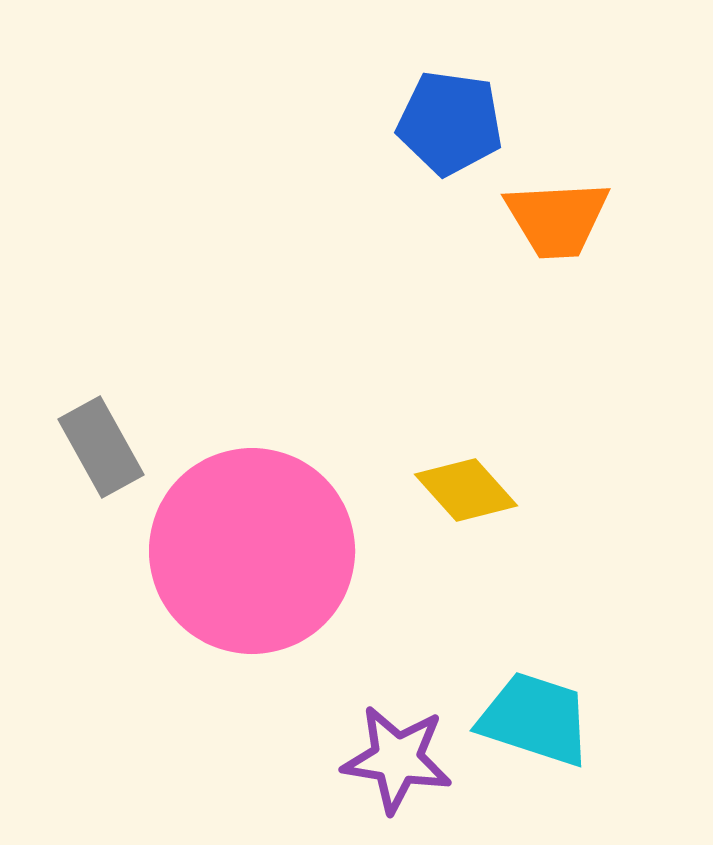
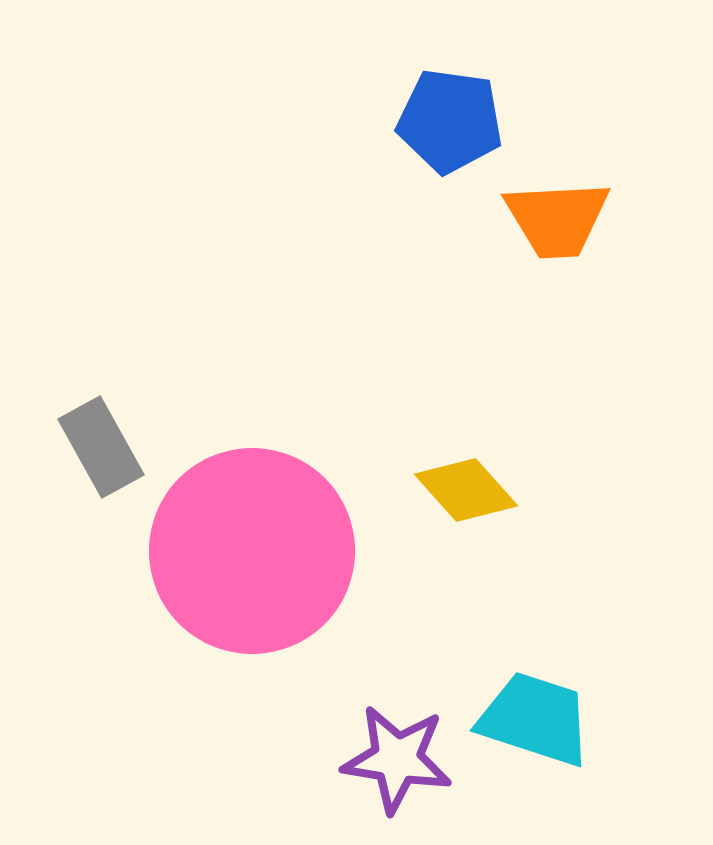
blue pentagon: moved 2 px up
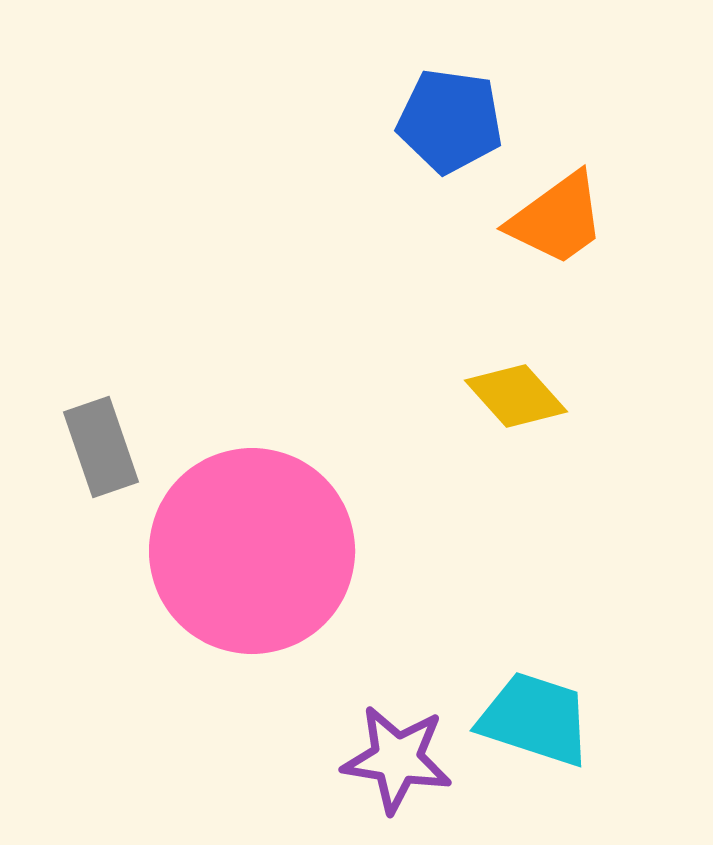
orange trapezoid: rotated 33 degrees counterclockwise
gray rectangle: rotated 10 degrees clockwise
yellow diamond: moved 50 px right, 94 px up
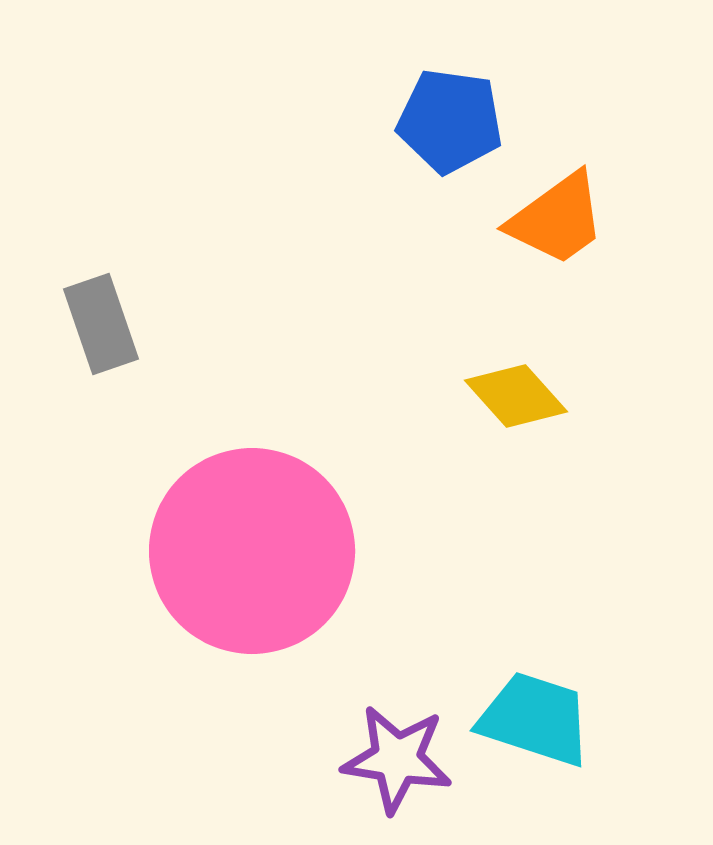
gray rectangle: moved 123 px up
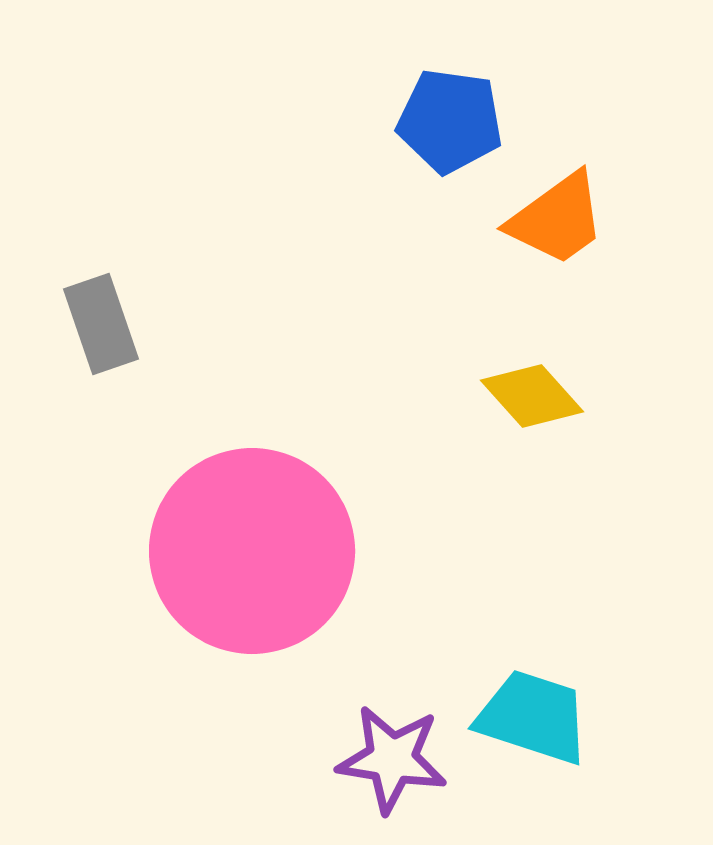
yellow diamond: moved 16 px right
cyan trapezoid: moved 2 px left, 2 px up
purple star: moved 5 px left
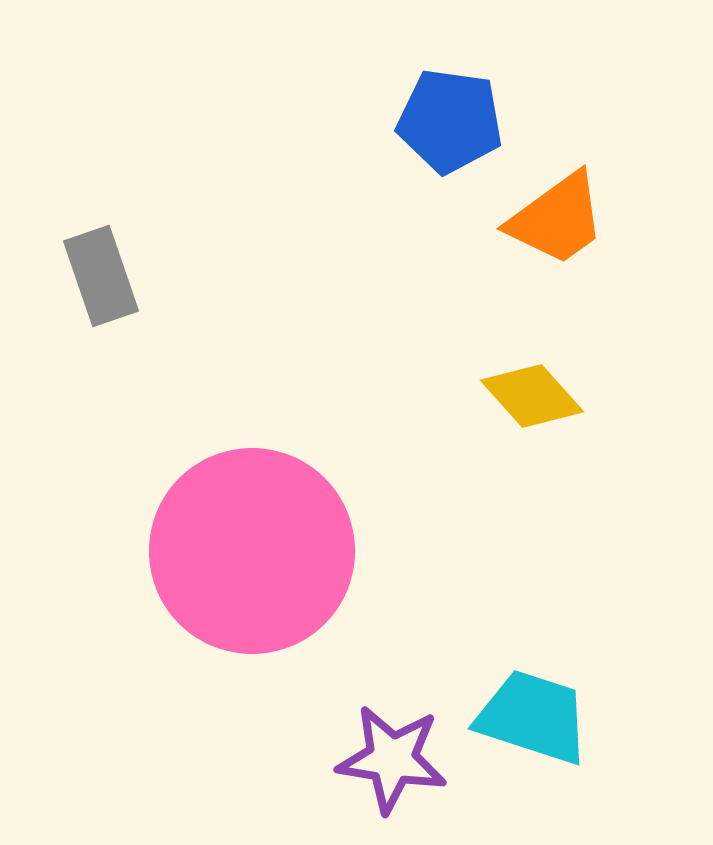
gray rectangle: moved 48 px up
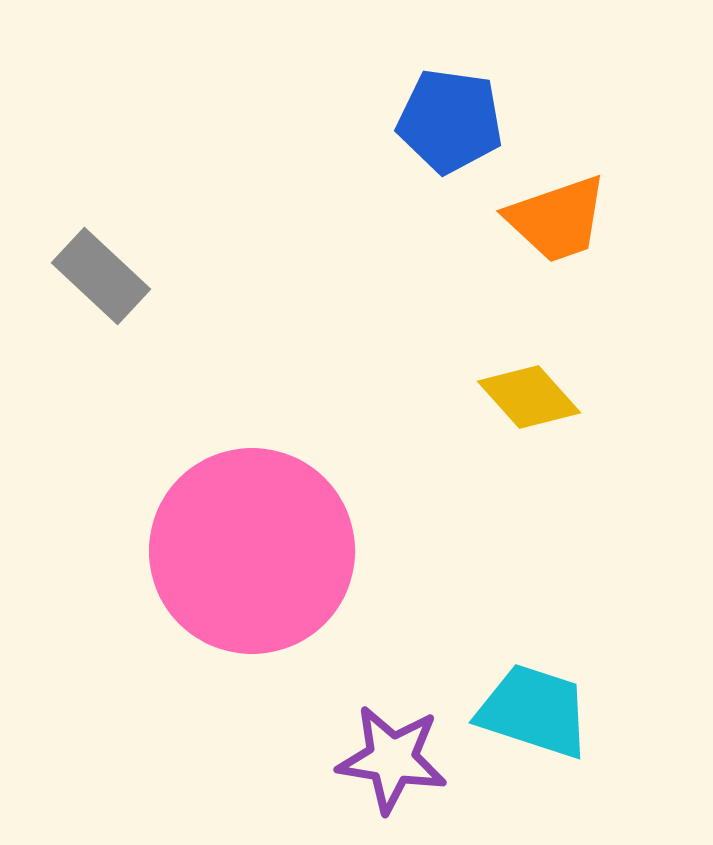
orange trapezoid: rotated 17 degrees clockwise
gray rectangle: rotated 28 degrees counterclockwise
yellow diamond: moved 3 px left, 1 px down
cyan trapezoid: moved 1 px right, 6 px up
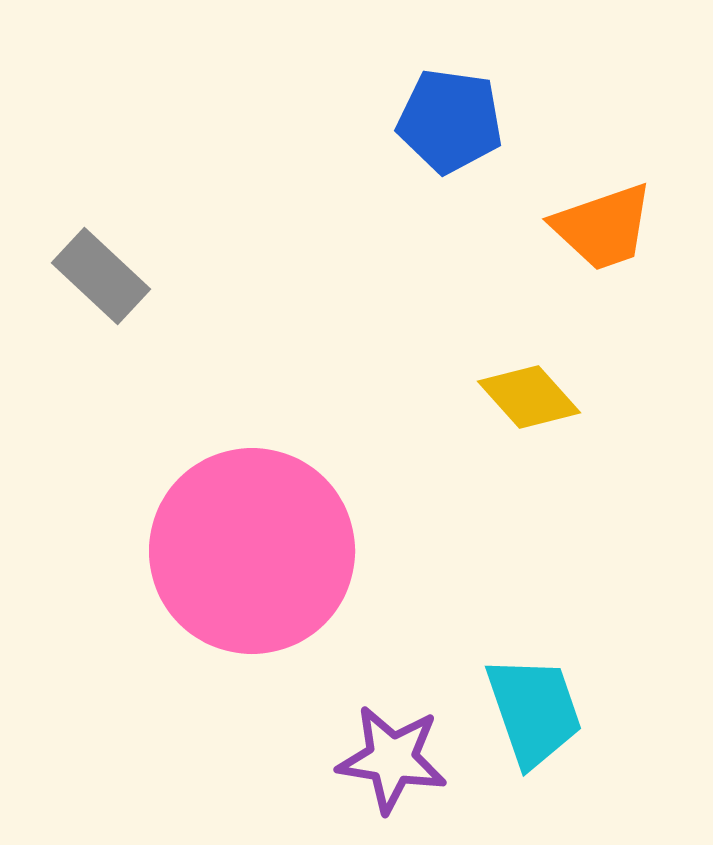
orange trapezoid: moved 46 px right, 8 px down
cyan trapezoid: rotated 53 degrees clockwise
